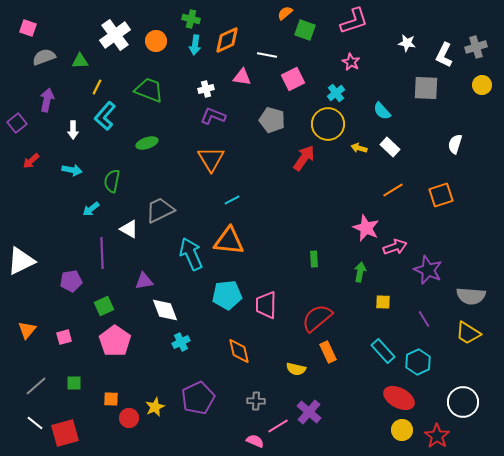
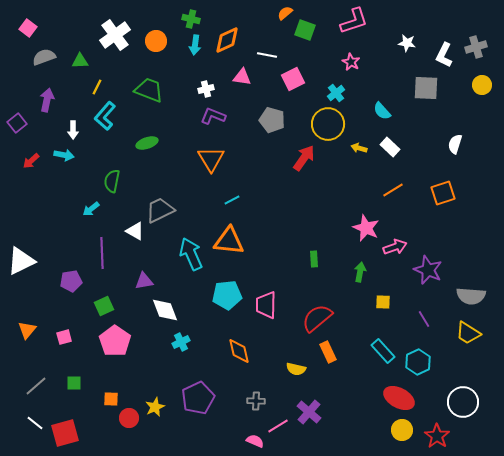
pink square at (28, 28): rotated 18 degrees clockwise
cyan arrow at (72, 170): moved 8 px left, 15 px up
orange square at (441, 195): moved 2 px right, 2 px up
white triangle at (129, 229): moved 6 px right, 2 px down
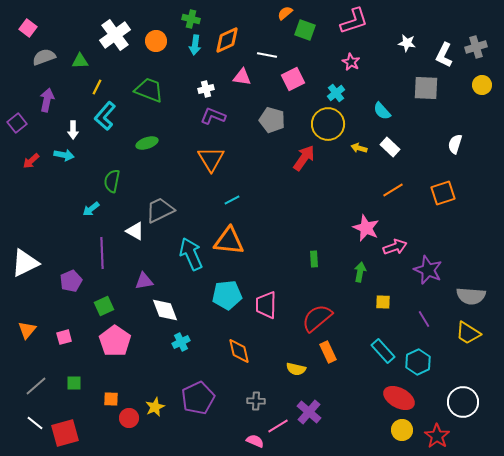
white triangle at (21, 261): moved 4 px right, 2 px down
purple pentagon at (71, 281): rotated 15 degrees counterclockwise
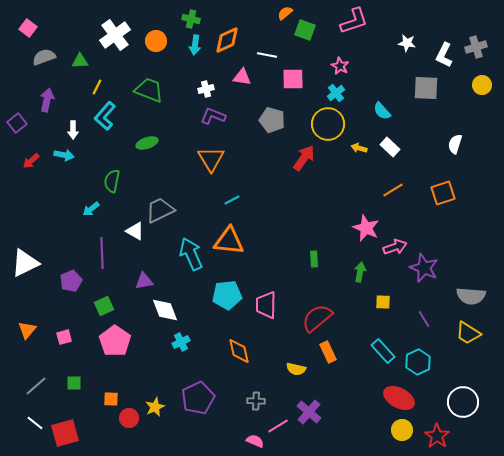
pink star at (351, 62): moved 11 px left, 4 px down
pink square at (293, 79): rotated 25 degrees clockwise
purple star at (428, 270): moved 4 px left, 2 px up
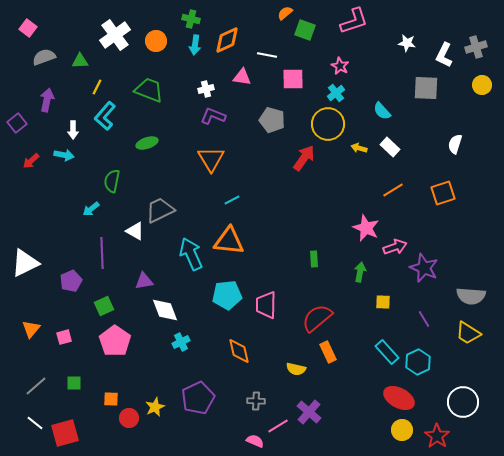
orange triangle at (27, 330): moved 4 px right, 1 px up
cyan rectangle at (383, 351): moved 4 px right, 1 px down
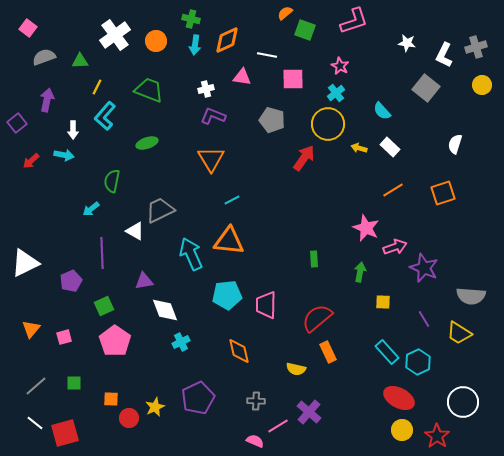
gray square at (426, 88): rotated 36 degrees clockwise
yellow trapezoid at (468, 333): moved 9 px left
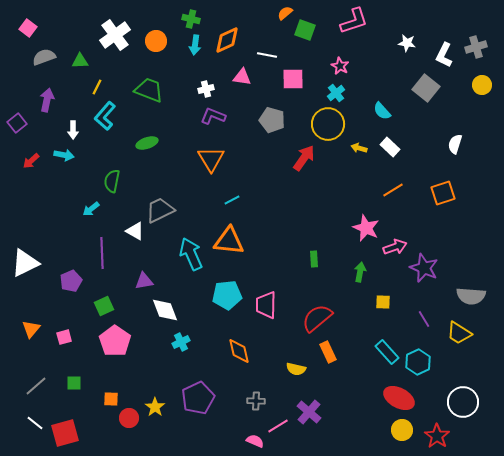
yellow star at (155, 407): rotated 12 degrees counterclockwise
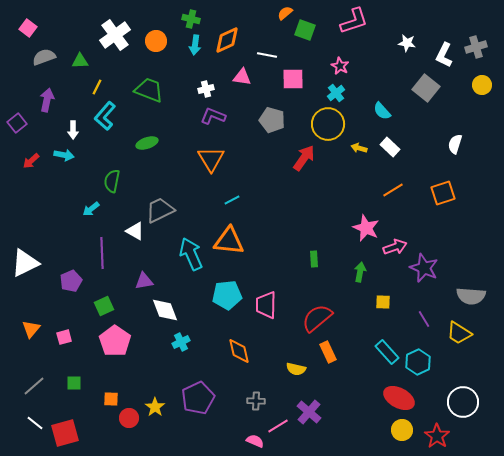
gray line at (36, 386): moved 2 px left
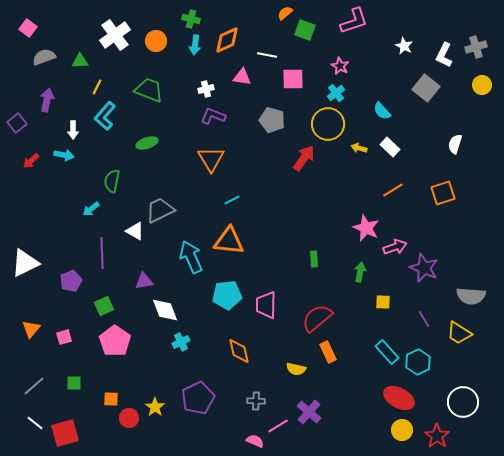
white star at (407, 43): moved 3 px left, 3 px down; rotated 18 degrees clockwise
cyan arrow at (191, 254): moved 3 px down
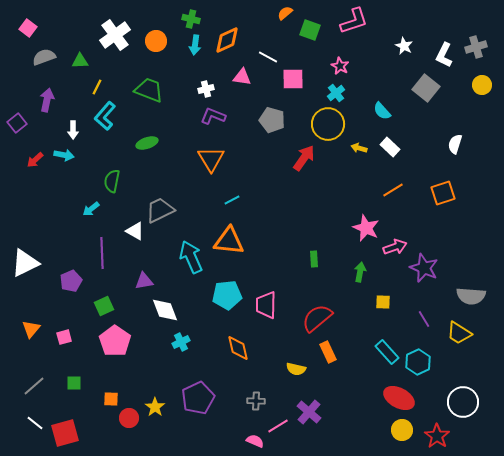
green square at (305, 30): moved 5 px right
white line at (267, 55): moved 1 px right, 2 px down; rotated 18 degrees clockwise
red arrow at (31, 161): moved 4 px right, 1 px up
orange diamond at (239, 351): moved 1 px left, 3 px up
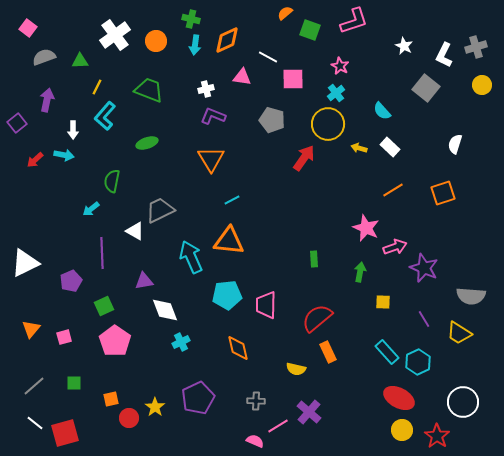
orange square at (111, 399): rotated 14 degrees counterclockwise
